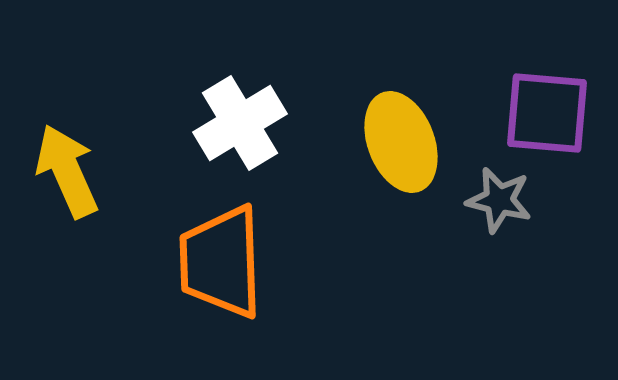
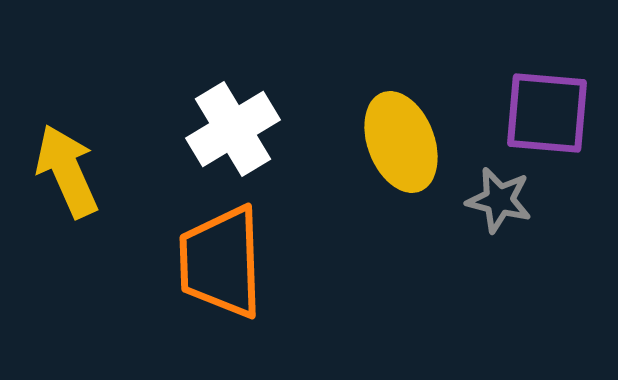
white cross: moved 7 px left, 6 px down
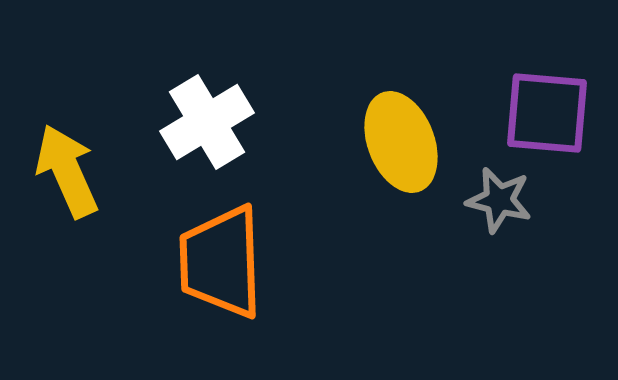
white cross: moved 26 px left, 7 px up
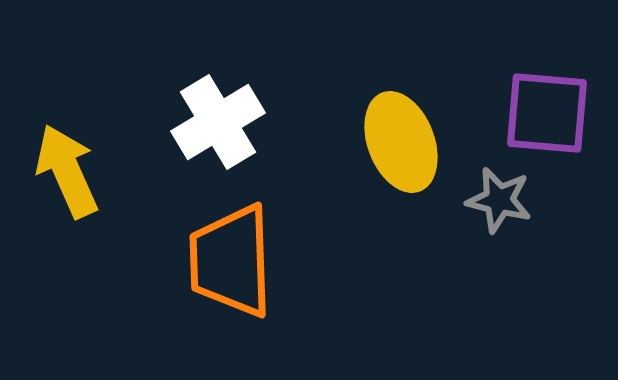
white cross: moved 11 px right
orange trapezoid: moved 10 px right, 1 px up
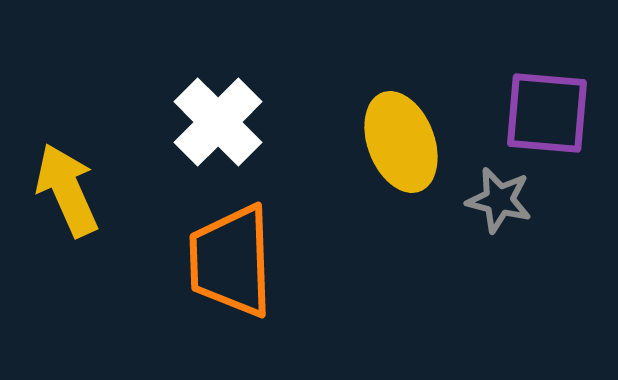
white cross: rotated 14 degrees counterclockwise
yellow arrow: moved 19 px down
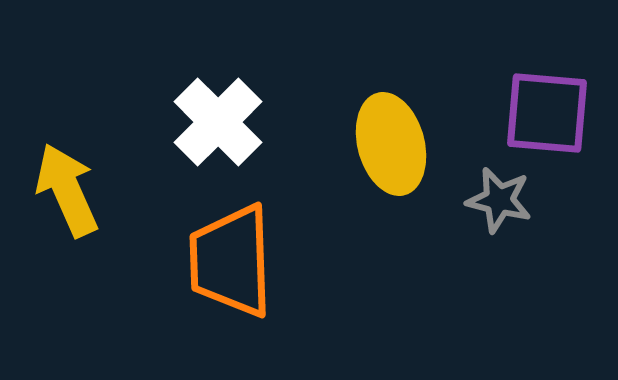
yellow ellipse: moved 10 px left, 2 px down; rotated 6 degrees clockwise
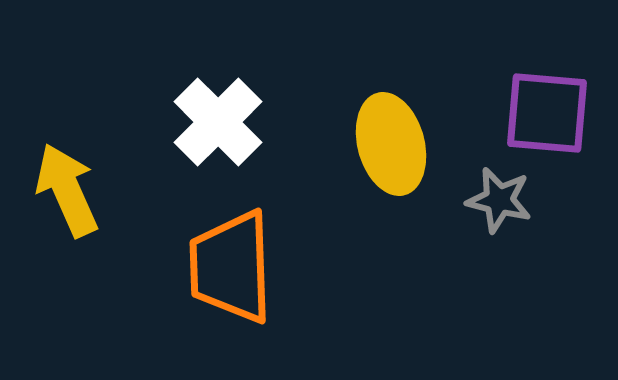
orange trapezoid: moved 6 px down
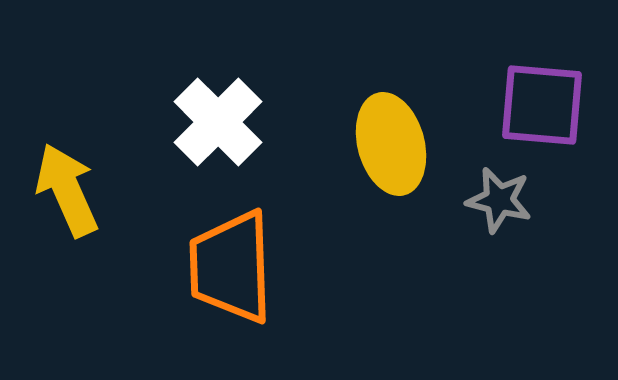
purple square: moved 5 px left, 8 px up
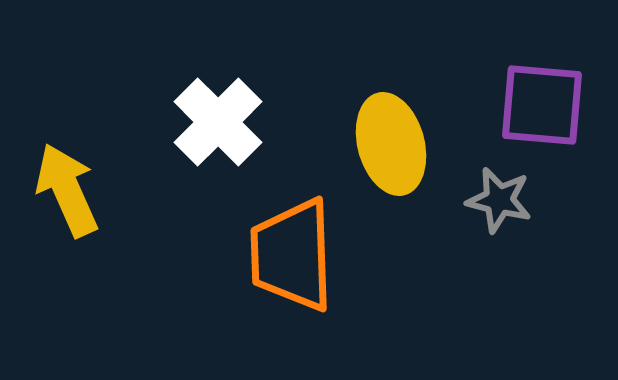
orange trapezoid: moved 61 px right, 12 px up
